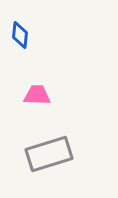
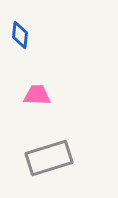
gray rectangle: moved 4 px down
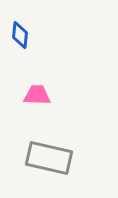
gray rectangle: rotated 30 degrees clockwise
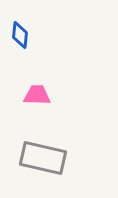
gray rectangle: moved 6 px left
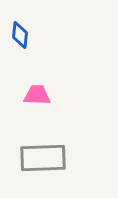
gray rectangle: rotated 15 degrees counterclockwise
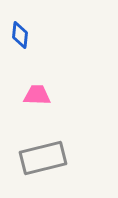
gray rectangle: rotated 12 degrees counterclockwise
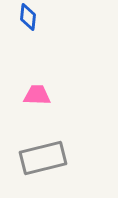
blue diamond: moved 8 px right, 18 px up
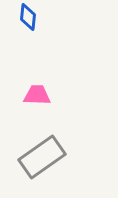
gray rectangle: moved 1 px left, 1 px up; rotated 21 degrees counterclockwise
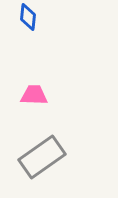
pink trapezoid: moved 3 px left
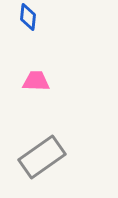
pink trapezoid: moved 2 px right, 14 px up
